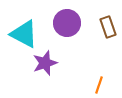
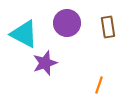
brown rectangle: rotated 10 degrees clockwise
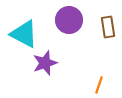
purple circle: moved 2 px right, 3 px up
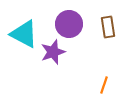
purple circle: moved 4 px down
purple star: moved 8 px right, 11 px up
orange line: moved 5 px right
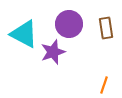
brown rectangle: moved 2 px left, 1 px down
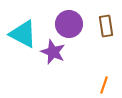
brown rectangle: moved 2 px up
cyan triangle: moved 1 px left
purple star: rotated 30 degrees counterclockwise
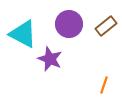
brown rectangle: rotated 60 degrees clockwise
purple star: moved 3 px left, 7 px down
